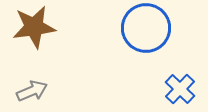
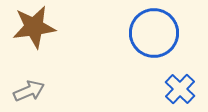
blue circle: moved 8 px right, 5 px down
gray arrow: moved 3 px left
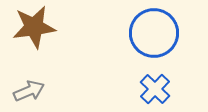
blue cross: moved 25 px left
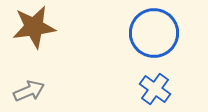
blue cross: rotated 8 degrees counterclockwise
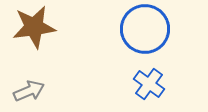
blue circle: moved 9 px left, 4 px up
blue cross: moved 6 px left, 5 px up
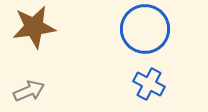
blue cross: rotated 8 degrees counterclockwise
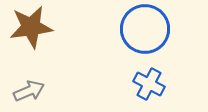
brown star: moved 3 px left
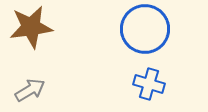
blue cross: rotated 12 degrees counterclockwise
gray arrow: moved 1 px right, 1 px up; rotated 8 degrees counterclockwise
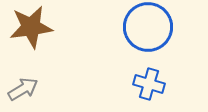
blue circle: moved 3 px right, 2 px up
gray arrow: moved 7 px left, 1 px up
